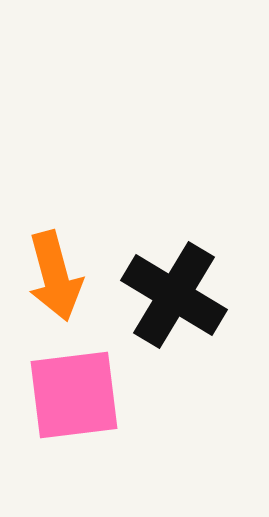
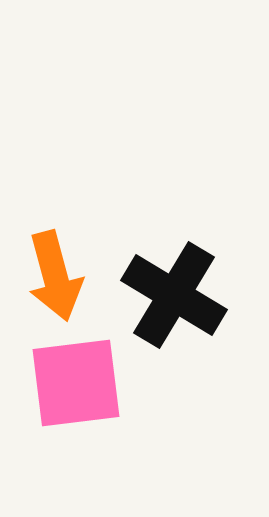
pink square: moved 2 px right, 12 px up
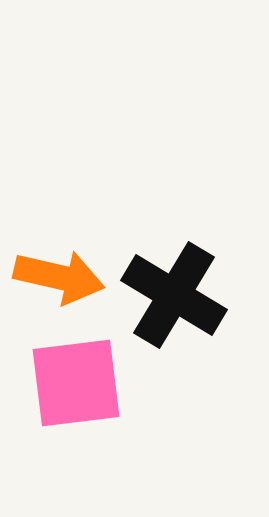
orange arrow: moved 4 px right, 1 px down; rotated 62 degrees counterclockwise
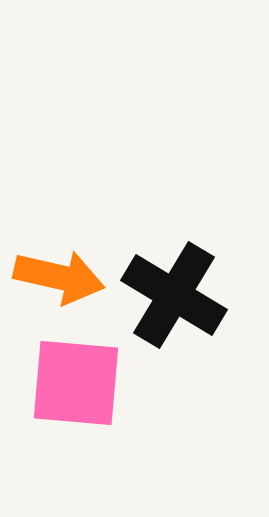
pink square: rotated 12 degrees clockwise
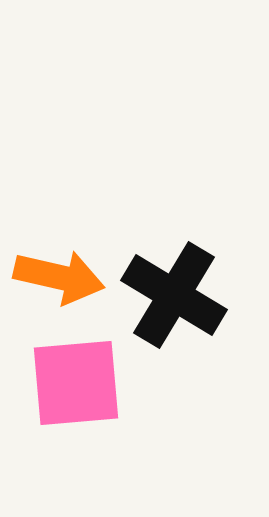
pink square: rotated 10 degrees counterclockwise
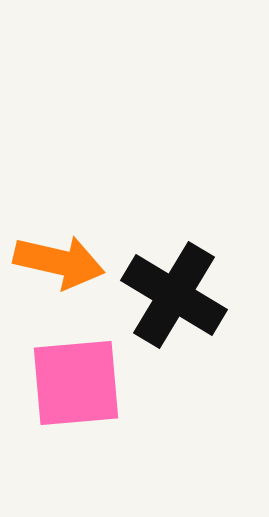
orange arrow: moved 15 px up
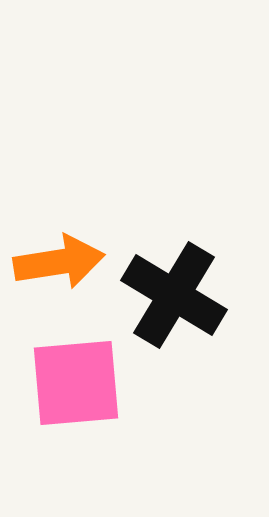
orange arrow: rotated 22 degrees counterclockwise
